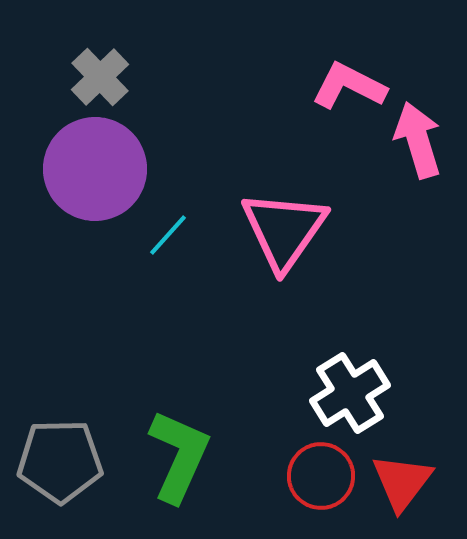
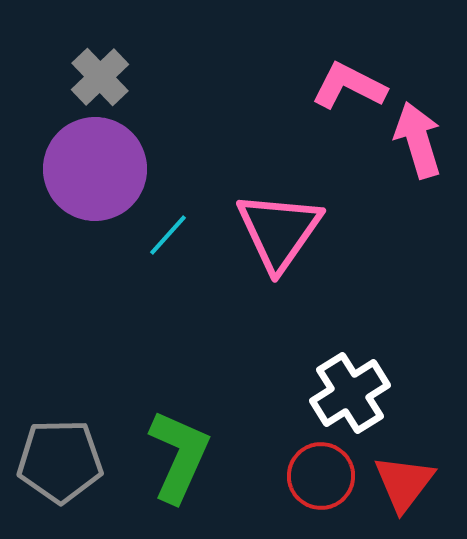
pink triangle: moved 5 px left, 1 px down
red triangle: moved 2 px right, 1 px down
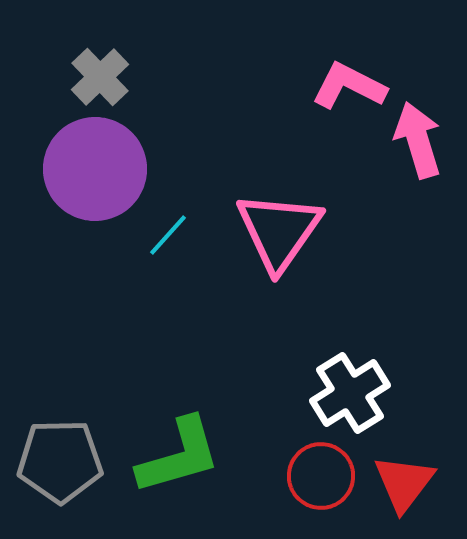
green L-shape: rotated 50 degrees clockwise
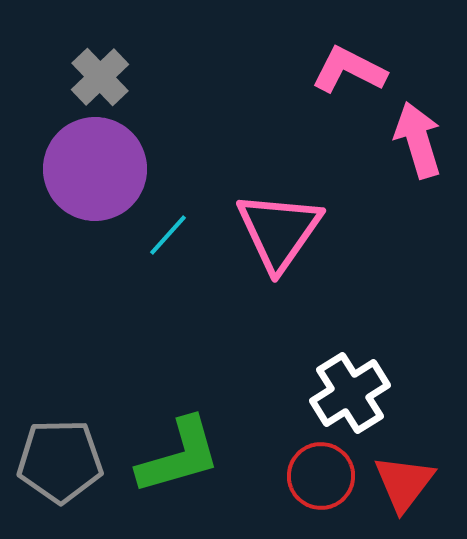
pink L-shape: moved 16 px up
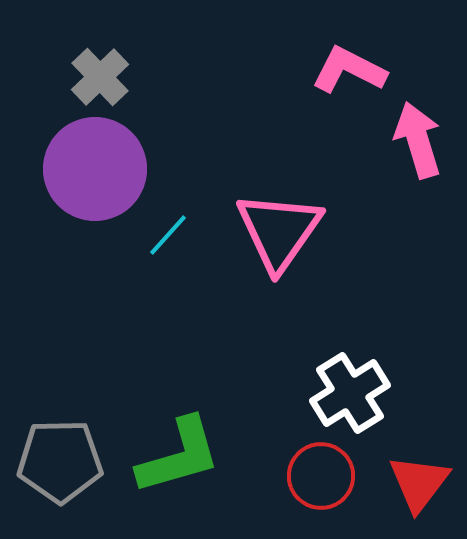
red triangle: moved 15 px right
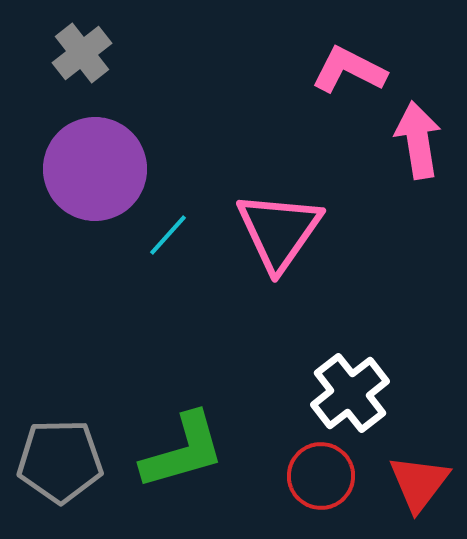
gray cross: moved 18 px left, 24 px up; rotated 6 degrees clockwise
pink arrow: rotated 8 degrees clockwise
white cross: rotated 6 degrees counterclockwise
green L-shape: moved 4 px right, 5 px up
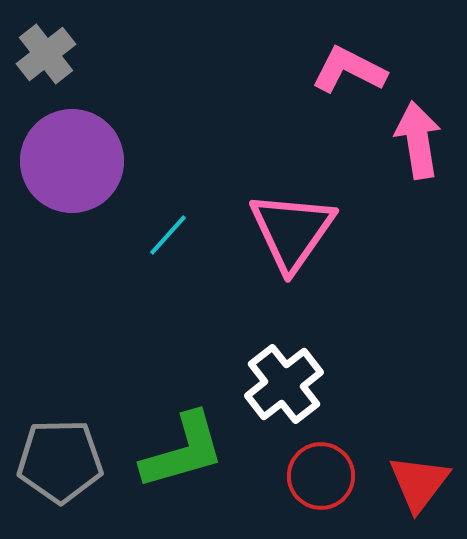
gray cross: moved 36 px left, 1 px down
purple circle: moved 23 px left, 8 px up
pink triangle: moved 13 px right
white cross: moved 66 px left, 9 px up
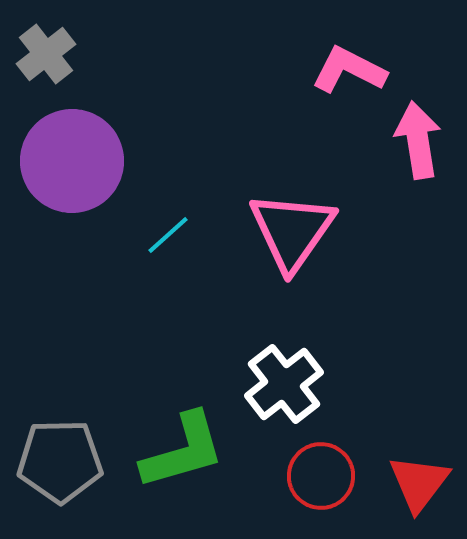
cyan line: rotated 6 degrees clockwise
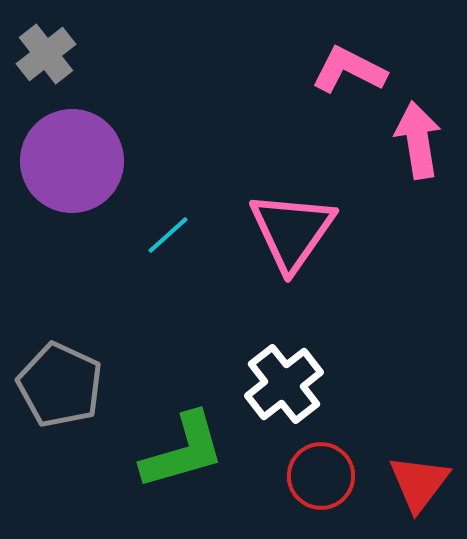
gray pentagon: moved 76 px up; rotated 26 degrees clockwise
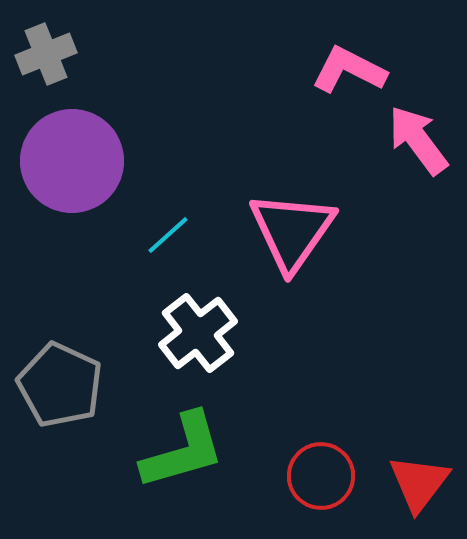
gray cross: rotated 16 degrees clockwise
pink arrow: rotated 28 degrees counterclockwise
white cross: moved 86 px left, 51 px up
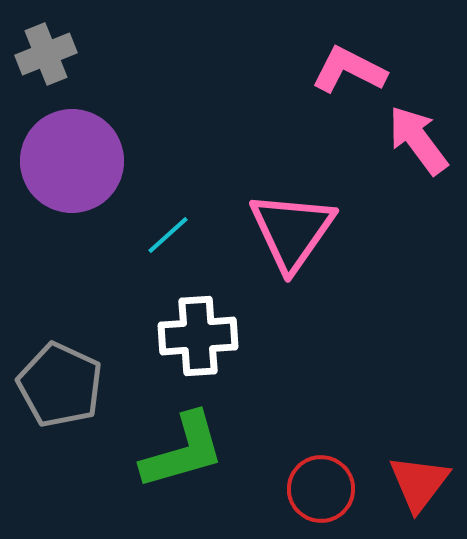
white cross: moved 3 px down; rotated 34 degrees clockwise
red circle: moved 13 px down
